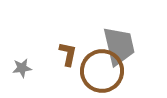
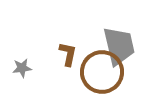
brown circle: moved 1 px down
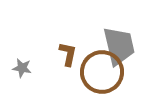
gray star: rotated 18 degrees clockwise
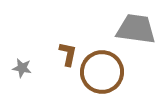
gray trapezoid: moved 17 px right, 17 px up; rotated 69 degrees counterclockwise
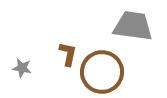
gray trapezoid: moved 3 px left, 3 px up
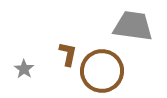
gray star: moved 2 px right, 1 px down; rotated 24 degrees clockwise
brown circle: moved 1 px up
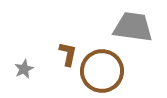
gray trapezoid: moved 1 px down
gray star: rotated 12 degrees clockwise
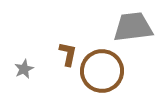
gray trapezoid: rotated 15 degrees counterclockwise
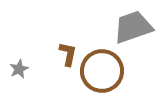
gray trapezoid: rotated 12 degrees counterclockwise
gray star: moved 5 px left
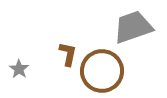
gray star: rotated 12 degrees counterclockwise
